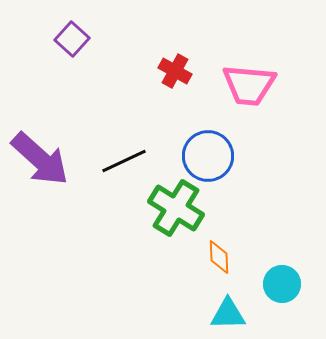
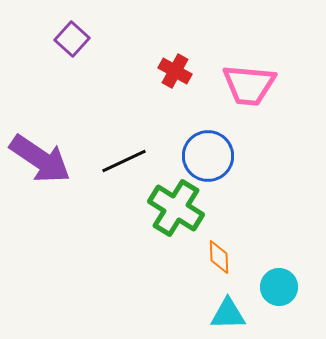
purple arrow: rotated 8 degrees counterclockwise
cyan circle: moved 3 px left, 3 px down
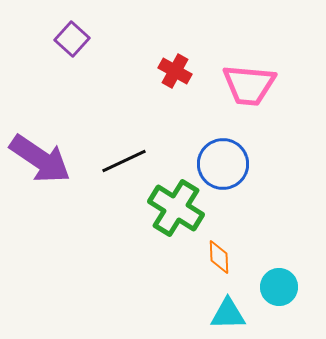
blue circle: moved 15 px right, 8 px down
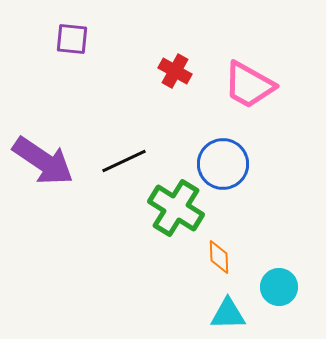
purple square: rotated 36 degrees counterclockwise
pink trapezoid: rotated 24 degrees clockwise
purple arrow: moved 3 px right, 2 px down
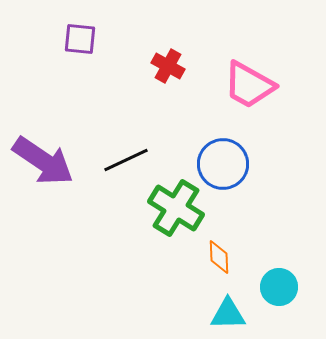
purple square: moved 8 px right
red cross: moved 7 px left, 5 px up
black line: moved 2 px right, 1 px up
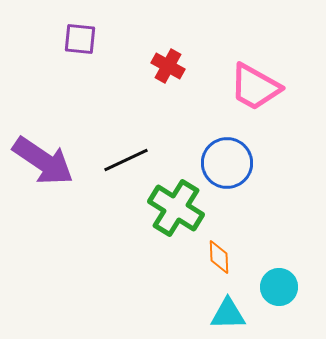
pink trapezoid: moved 6 px right, 2 px down
blue circle: moved 4 px right, 1 px up
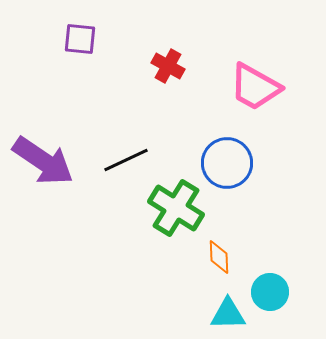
cyan circle: moved 9 px left, 5 px down
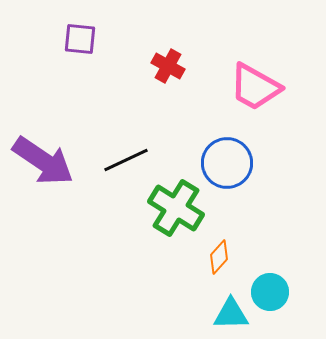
orange diamond: rotated 44 degrees clockwise
cyan triangle: moved 3 px right
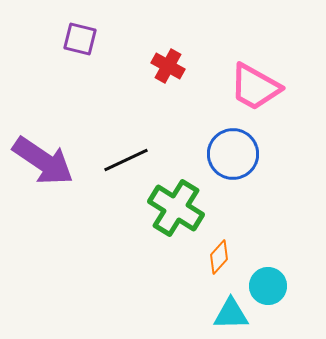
purple square: rotated 8 degrees clockwise
blue circle: moved 6 px right, 9 px up
cyan circle: moved 2 px left, 6 px up
